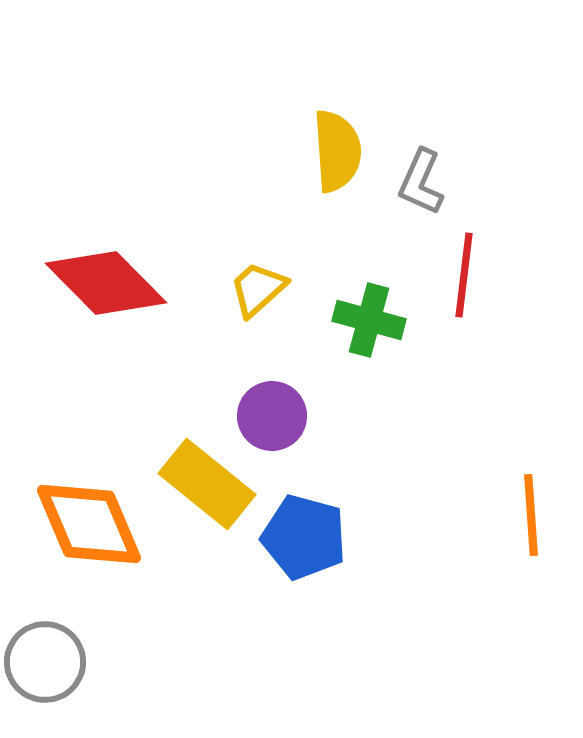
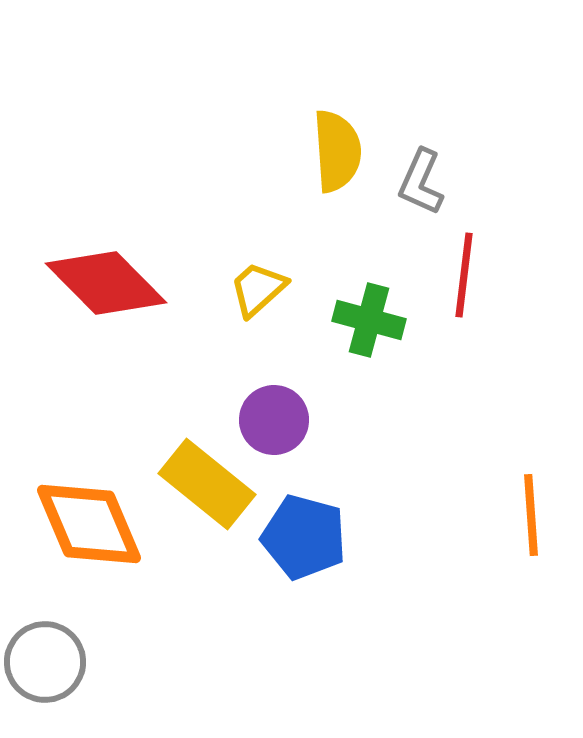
purple circle: moved 2 px right, 4 px down
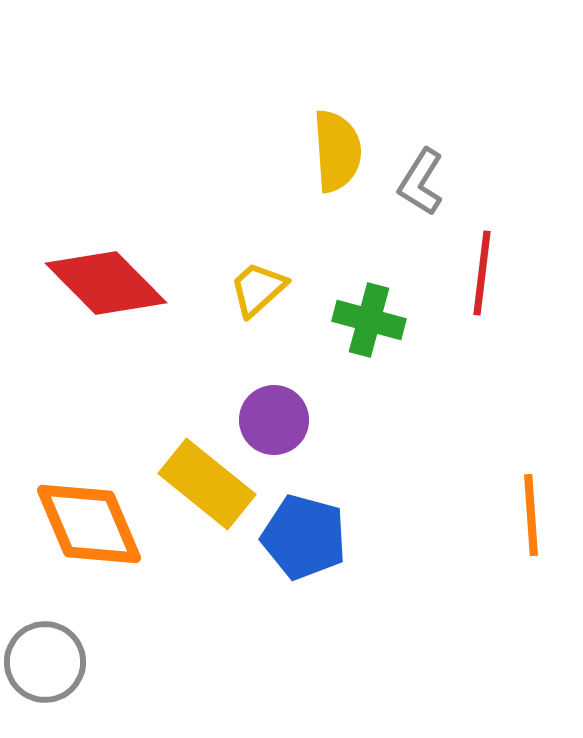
gray L-shape: rotated 8 degrees clockwise
red line: moved 18 px right, 2 px up
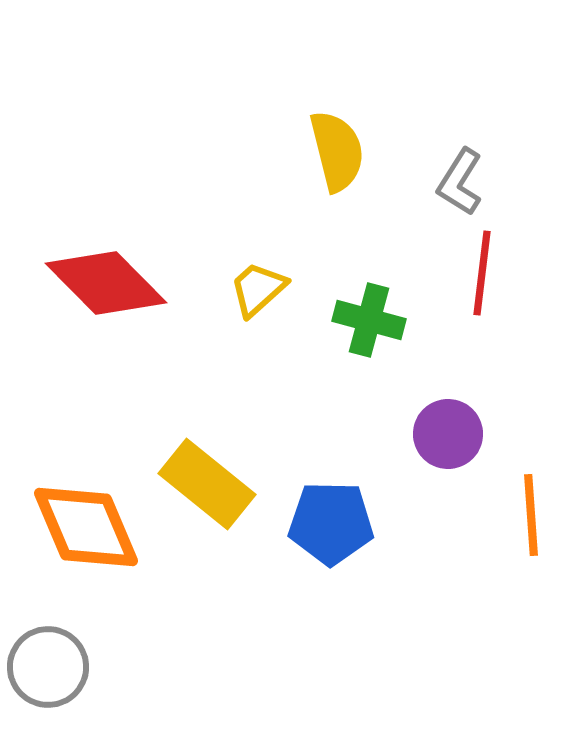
yellow semicircle: rotated 10 degrees counterclockwise
gray L-shape: moved 39 px right
purple circle: moved 174 px right, 14 px down
orange diamond: moved 3 px left, 3 px down
blue pentagon: moved 27 px right, 14 px up; rotated 14 degrees counterclockwise
gray circle: moved 3 px right, 5 px down
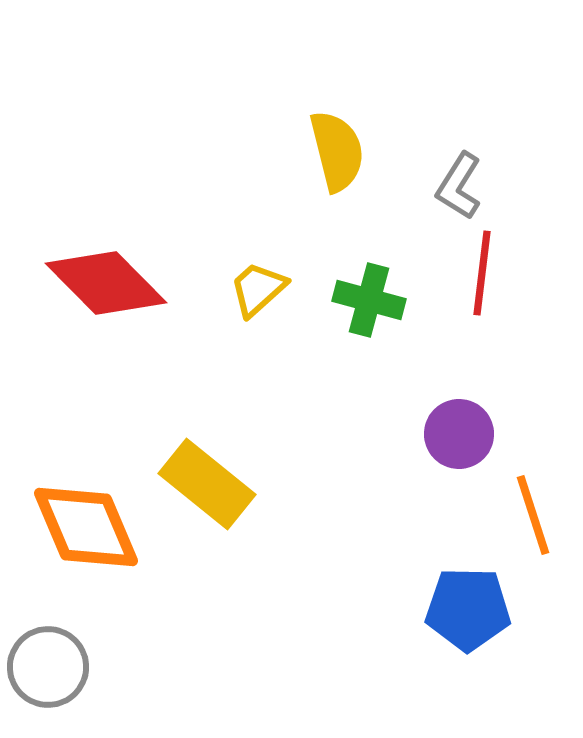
gray L-shape: moved 1 px left, 4 px down
green cross: moved 20 px up
purple circle: moved 11 px right
orange line: moved 2 px right; rotated 14 degrees counterclockwise
blue pentagon: moved 137 px right, 86 px down
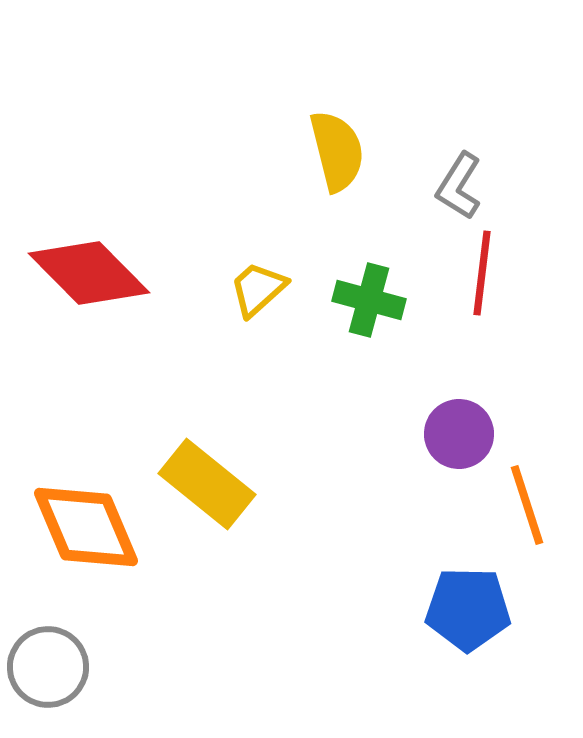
red diamond: moved 17 px left, 10 px up
orange line: moved 6 px left, 10 px up
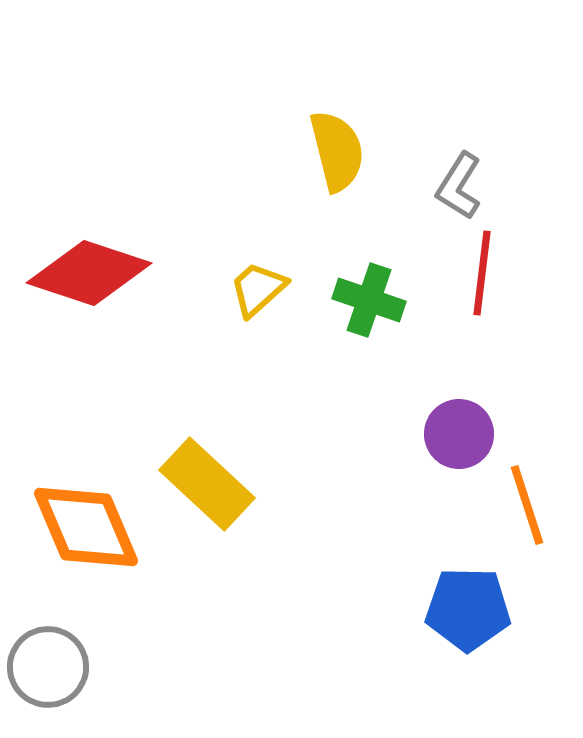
red diamond: rotated 27 degrees counterclockwise
green cross: rotated 4 degrees clockwise
yellow rectangle: rotated 4 degrees clockwise
